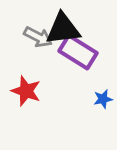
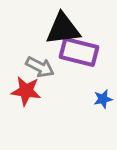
gray arrow: moved 2 px right, 30 px down
purple rectangle: moved 1 px right; rotated 18 degrees counterclockwise
red star: rotated 12 degrees counterclockwise
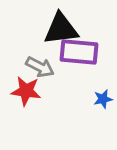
black triangle: moved 2 px left
purple rectangle: rotated 9 degrees counterclockwise
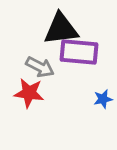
red star: moved 3 px right, 2 px down
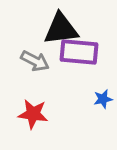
gray arrow: moved 5 px left, 6 px up
red star: moved 4 px right, 21 px down
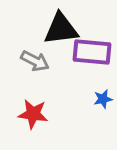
purple rectangle: moved 13 px right
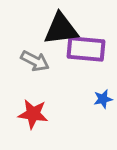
purple rectangle: moved 6 px left, 3 px up
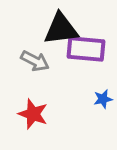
red star: rotated 12 degrees clockwise
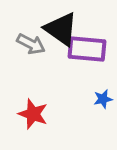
black triangle: rotated 42 degrees clockwise
purple rectangle: moved 1 px right
gray arrow: moved 4 px left, 17 px up
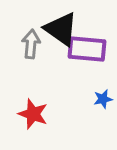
gray arrow: rotated 112 degrees counterclockwise
